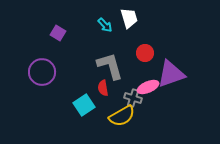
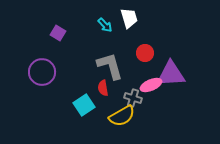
purple triangle: rotated 16 degrees clockwise
pink ellipse: moved 3 px right, 2 px up
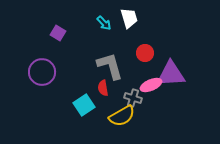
cyan arrow: moved 1 px left, 2 px up
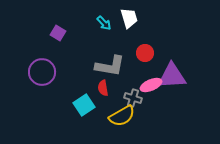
gray L-shape: rotated 116 degrees clockwise
purple triangle: moved 1 px right, 2 px down
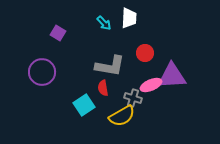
white trapezoid: rotated 20 degrees clockwise
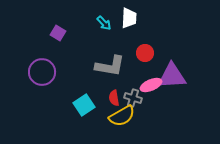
red semicircle: moved 11 px right, 10 px down
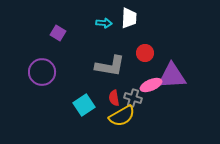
cyan arrow: rotated 42 degrees counterclockwise
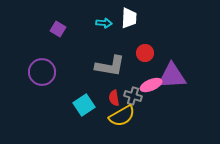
purple square: moved 4 px up
gray cross: moved 2 px up
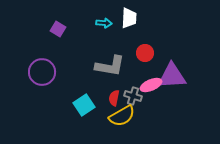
red semicircle: rotated 21 degrees clockwise
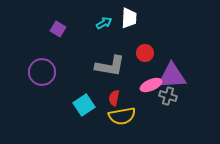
cyan arrow: rotated 35 degrees counterclockwise
gray cross: moved 35 px right
yellow semicircle: rotated 20 degrees clockwise
